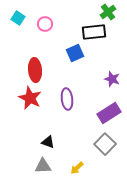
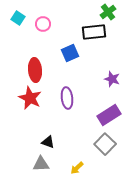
pink circle: moved 2 px left
blue square: moved 5 px left
purple ellipse: moved 1 px up
purple rectangle: moved 2 px down
gray triangle: moved 2 px left, 2 px up
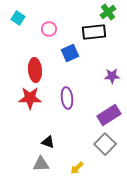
pink circle: moved 6 px right, 5 px down
purple star: moved 3 px up; rotated 21 degrees counterclockwise
red star: rotated 25 degrees counterclockwise
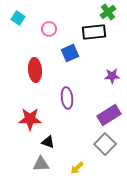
red star: moved 21 px down
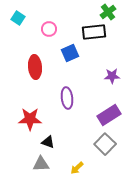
red ellipse: moved 3 px up
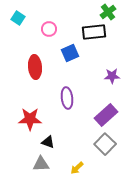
purple rectangle: moved 3 px left; rotated 10 degrees counterclockwise
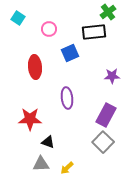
purple rectangle: rotated 20 degrees counterclockwise
gray square: moved 2 px left, 2 px up
yellow arrow: moved 10 px left
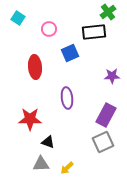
gray square: rotated 20 degrees clockwise
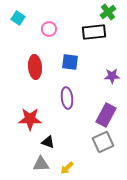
blue square: moved 9 px down; rotated 30 degrees clockwise
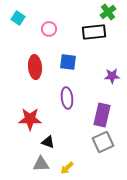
blue square: moved 2 px left
purple rectangle: moved 4 px left; rotated 15 degrees counterclockwise
